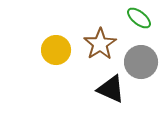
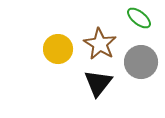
brown star: rotated 8 degrees counterclockwise
yellow circle: moved 2 px right, 1 px up
black triangle: moved 13 px left, 6 px up; rotated 44 degrees clockwise
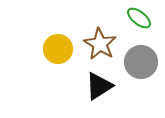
black triangle: moved 1 px right, 3 px down; rotated 20 degrees clockwise
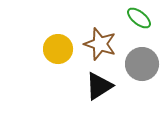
brown star: rotated 12 degrees counterclockwise
gray circle: moved 1 px right, 2 px down
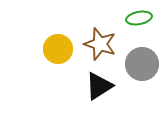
green ellipse: rotated 50 degrees counterclockwise
